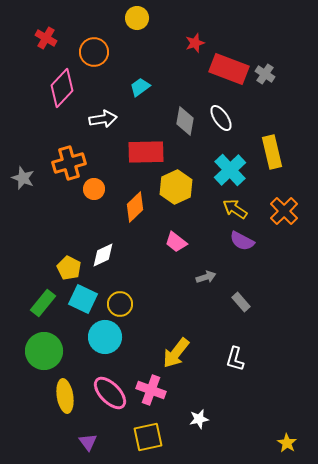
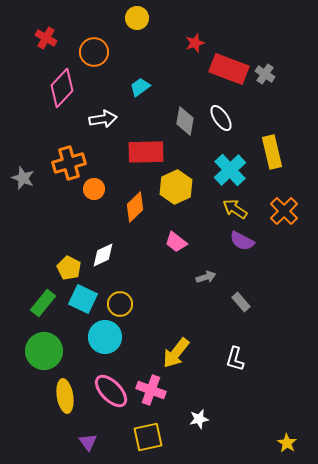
pink ellipse at (110, 393): moved 1 px right, 2 px up
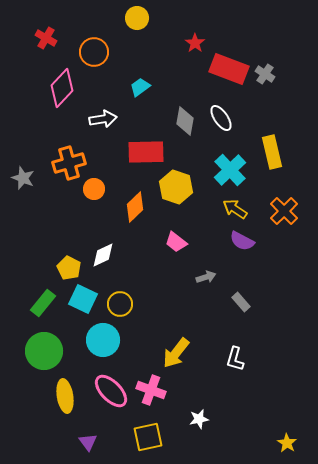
red star at (195, 43): rotated 18 degrees counterclockwise
yellow hexagon at (176, 187): rotated 16 degrees counterclockwise
cyan circle at (105, 337): moved 2 px left, 3 px down
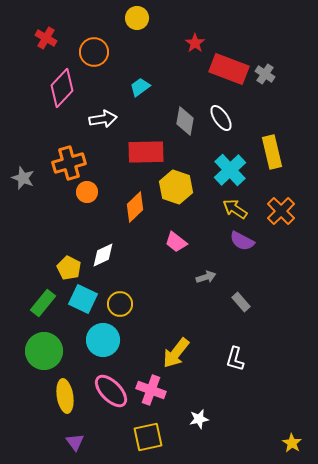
orange circle at (94, 189): moved 7 px left, 3 px down
orange cross at (284, 211): moved 3 px left
purple triangle at (88, 442): moved 13 px left
yellow star at (287, 443): moved 5 px right
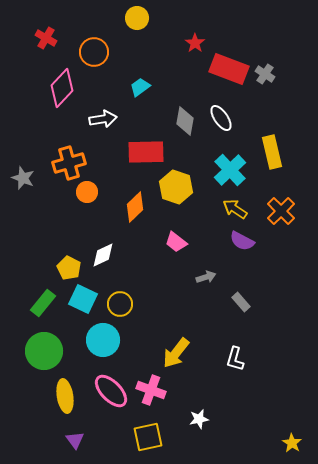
purple triangle at (75, 442): moved 2 px up
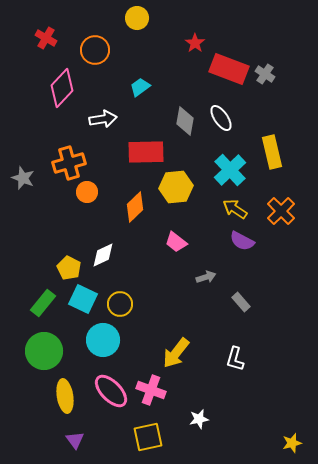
orange circle at (94, 52): moved 1 px right, 2 px up
yellow hexagon at (176, 187): rotated 24 degrees counterclockwise
yellow star at (292, 443): rotated 24 degrees clockwise
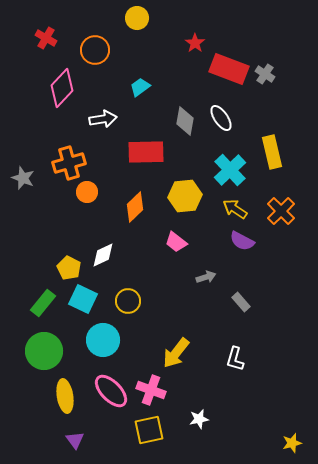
yellow hexagon at (176, 187): moved 9 px right, 9 px down
yellow circle at (120, 304): moved 8 px right, 3 px up
yellow square at (148, 437): moved 1 px right, 7 px up
